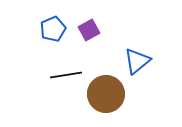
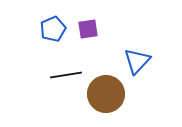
purple square: moved 1 px left, 1 px up; rotated 20 degrees clockwise
blue triangle: rotated 8 degrees counterclockwise
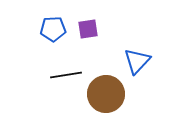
blue pentagon: rotated 20 degrees clockwise
